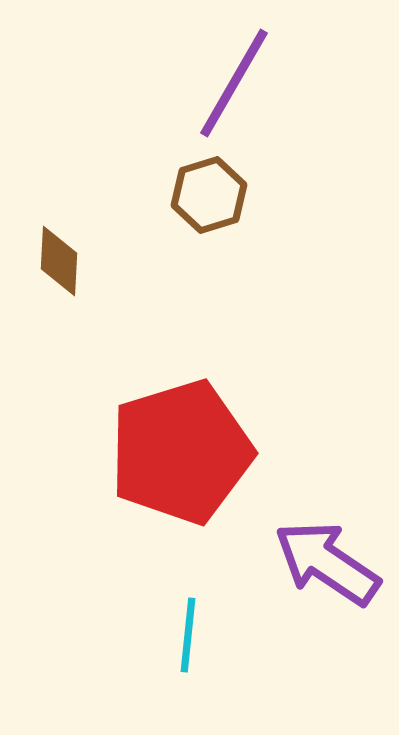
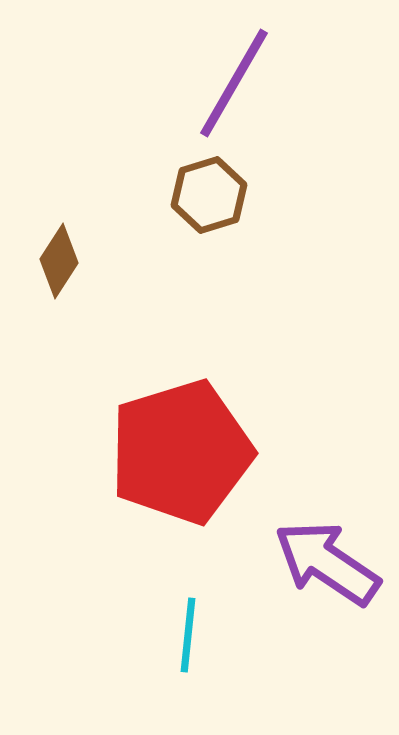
brown diamond: rotated 30 degrees clockwise
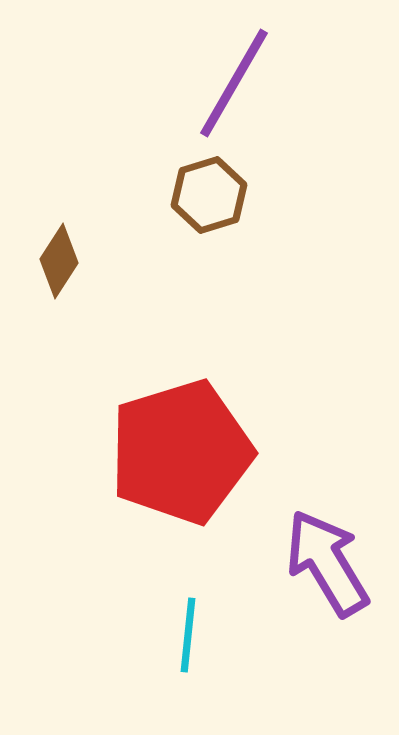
purple arrow: rotated 25 degrees clockwise
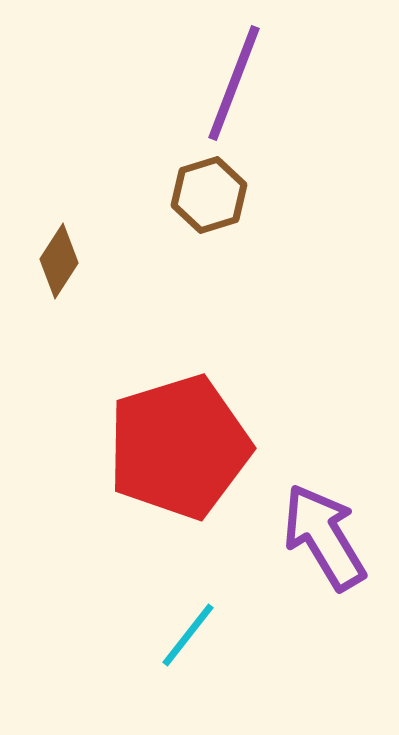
purple line: rotated 9 degrees counterclockwise
red pentagon: moved 2 px left, 5 px up
purple arrow: moved 3 px left, 26 px up
cyan line: rotated 32 degrees clockwise
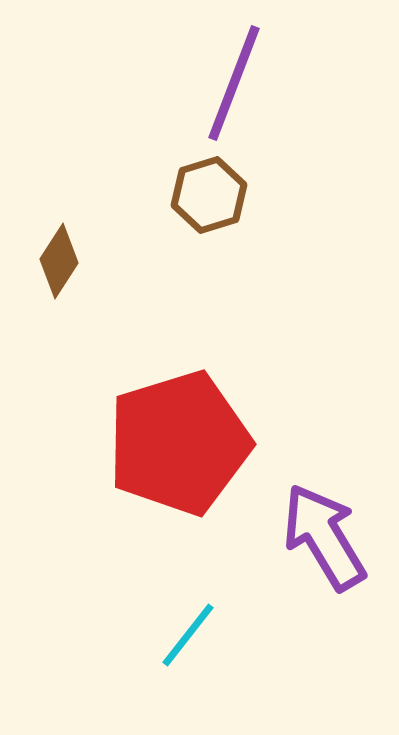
red pentagon: moved 4 px up
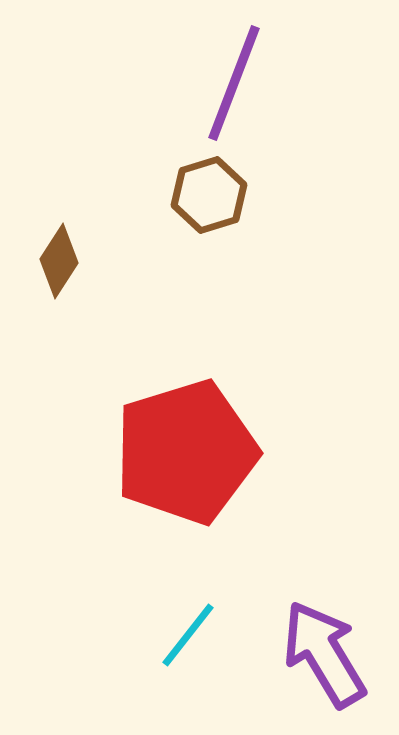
red pentagon: moved 7 px right, 9 px down
purple arrow: moved 117 px down
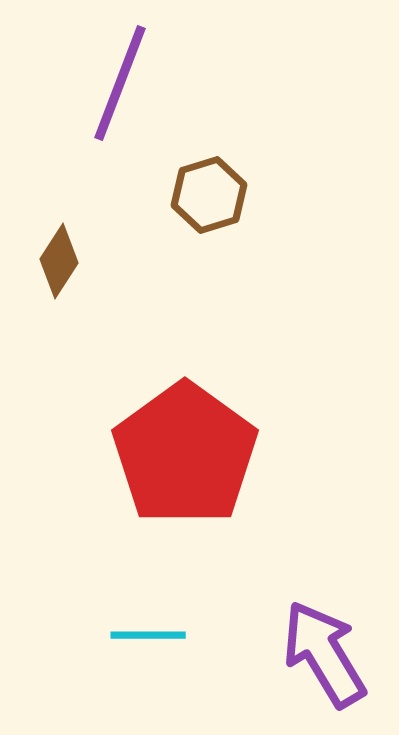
purple line: moved 114 px left
red pentagon: moved 1 px left, 2 px down; rotated 19 degrees counterclockwise
cyan line: moved 40 px left; rotated 52 degrees clockwise
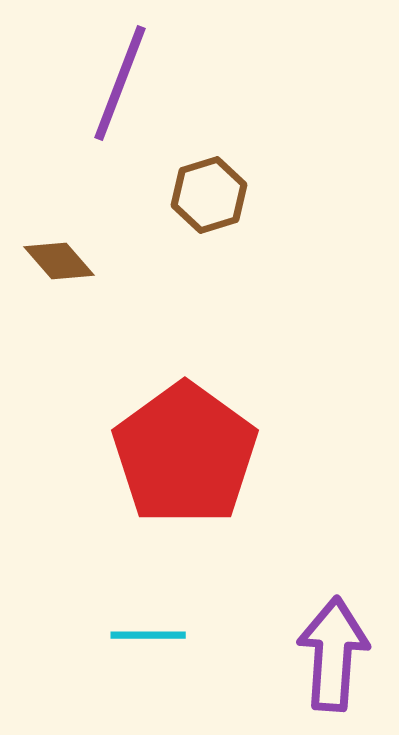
brown diamond: rotated 74 degrees counterclockwise
purple arrow: moved 9 px right; rotated 35 degrees clockwise
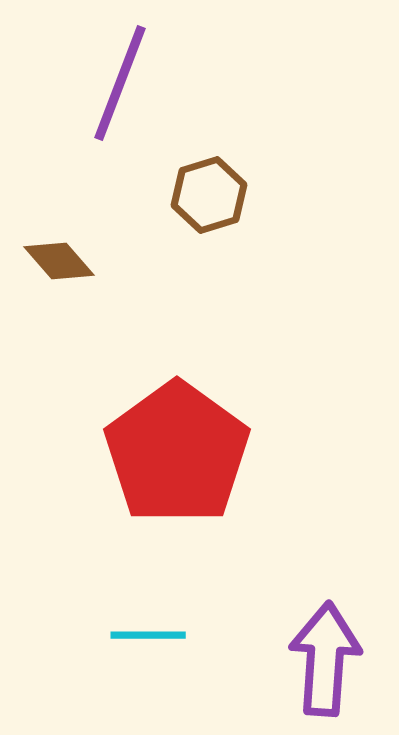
red pentagon: moved 8 px left, 1 px up
purple arrow: moved 8 px left, 5 px down
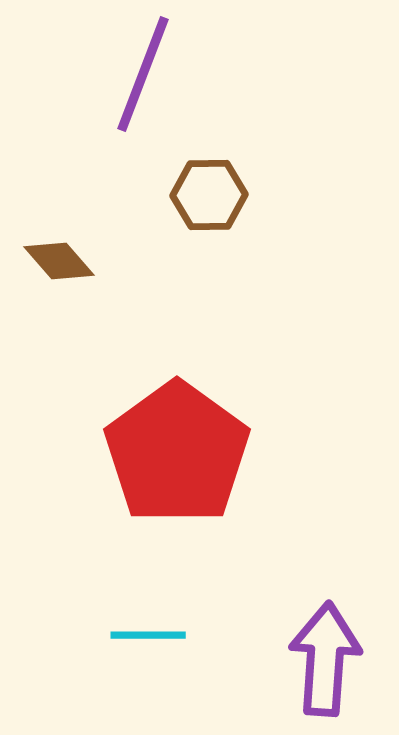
purple line: moved 23 px right, 9 px up
brown hexagon: rotated 16 degrees clockwise
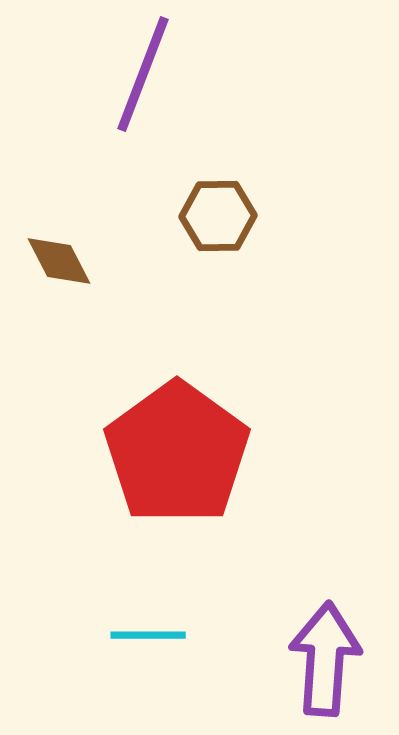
brown hexagon: moved 9 px right, 21 px down
brown diamond: rotated 14 degrees clockwise
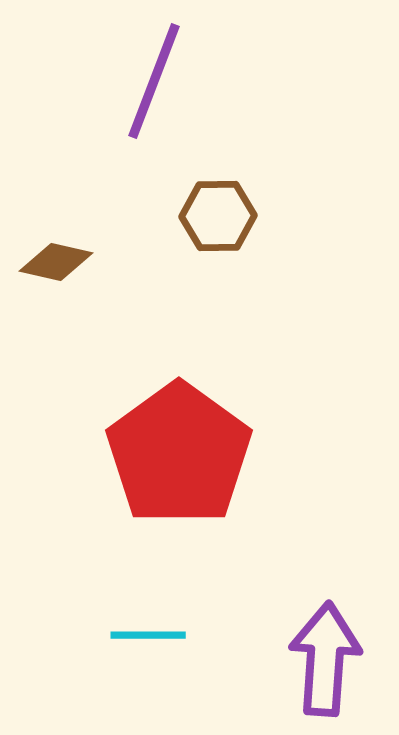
purple line: moved 11 px right, 7 px down
brown diamond: moved 3 px left, 1 px down; rotated 50 degrees counterclockwise
red pentagon: moved 2 px right, 1 px down
